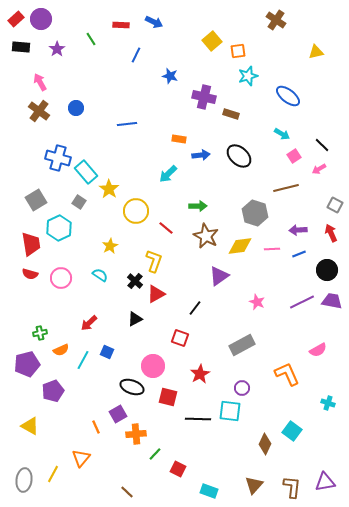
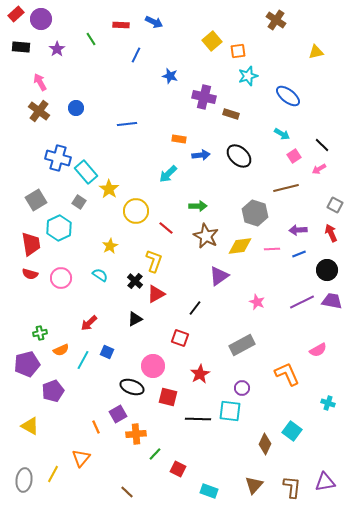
red rectangle at (16, 19): moved 5 px up
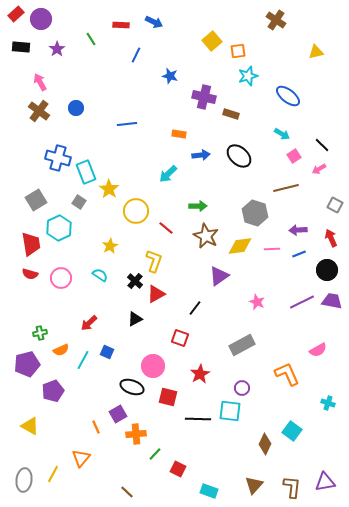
orange rectangle at (179, 139): moved 5 px up
cyan rectangle at (86, 172): rotated 20 degrees clockwise
red arrow at (331, 233): moved 5 px down
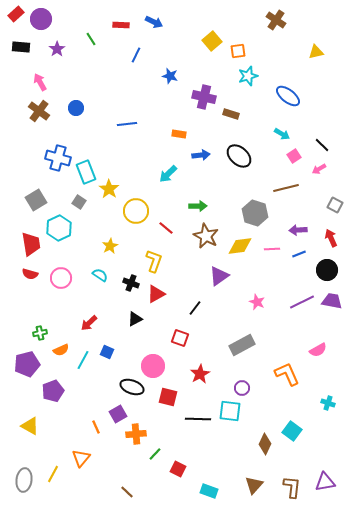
black cross at (135, 281): moved 4 px left, 2 px down; rotated 21 degrees counterclockwise
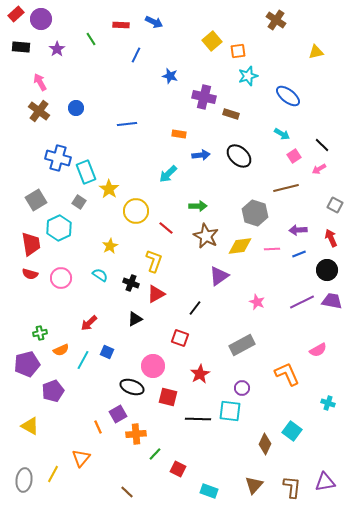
orange line at (96, 427): moved 2 px right
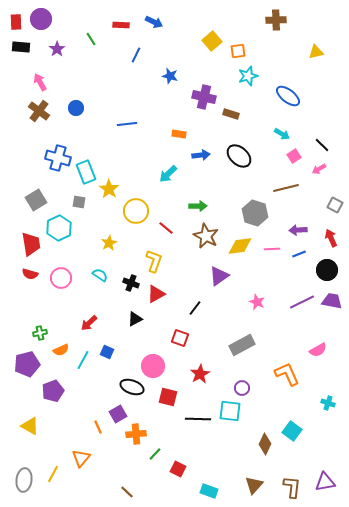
red rectangle at (16, 14): moved 8 px down; rotated 49 degrees counterclockwise
brown cross at (276, 20): rotated 36 degrees counterclockwise
gray square at (79, 202): rotated 24 degrees counterclockwise
yellow star at (110, 246): moved 1 px left, 3 px up
